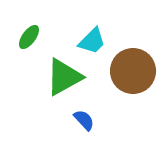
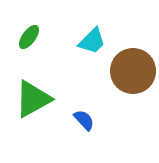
green triangle: moved 31 px left, 22 px down
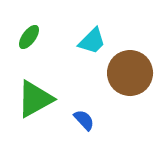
brown circle: moved 3 px left, 2 px down
green triangle: moved 2 px right
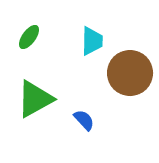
cyan trapezoid: rotated 44 degrees counterclockwise
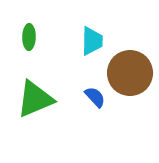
green ellipse: rotated 35 degrees counterclockwise
green triangle: rotated 6 degrees clockwise
blue semicircle: moved 11 px right, 23 px up
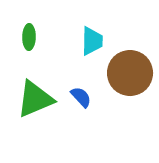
blue semicircle: moved 14 px left
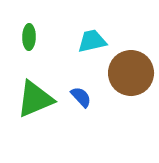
cyan trapezoid: rotated 104 degrees counterclockwise
brown circle: moved 1 px right
